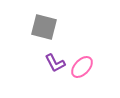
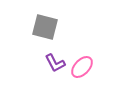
gray square: moved 1 px right
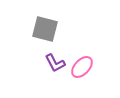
gray square: moved 2 px down
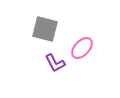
pink ellipse: moved 19 px up
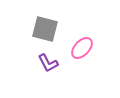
purple L-shape: moved 7 px left
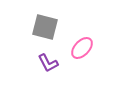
gray square: moved 2 px up
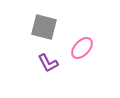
gray square: moved 1 px left
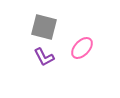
purple L-shape: moved 4 px left, 6 px up
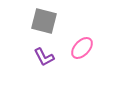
gray square: moved 6 px up
